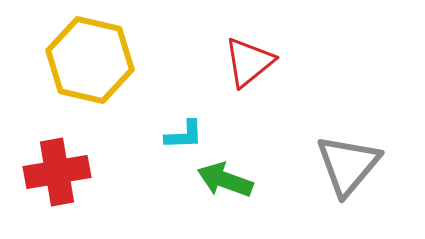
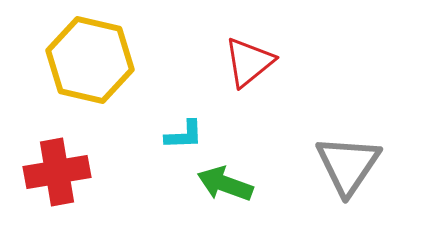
gray triangle: rotated 6 degrees counterclockwise
green arrow: moved 4 px down
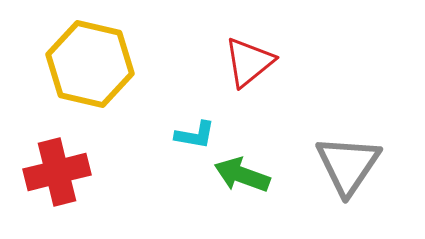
yellow hexagon: moved 4 px down
cyan L-shape: moved 11 px right; rotated 12 degrees clockwise
red cross: rotated 4 degrees counterclockwise
green arrow: moved 17 px right, 9 px up
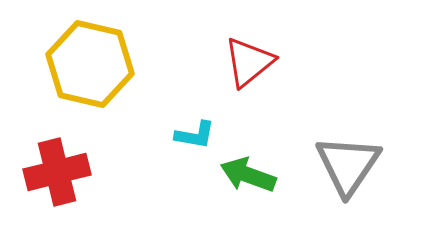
green arrow: moved 6 px right
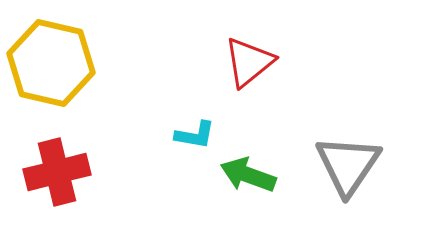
yellow hexagon: moved 39 px left, 1 px up
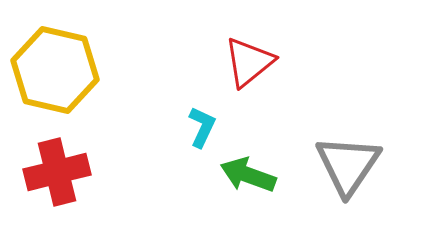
yellow hexagon: moved 4 px right, 7 px down
cyan L-shape: moved 7 px right, 8 px up; rotated 75 degrees counterclockwise
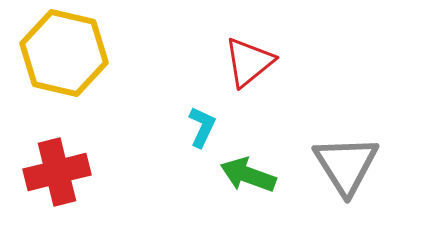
yellow hexagon: moved 9 px right, 17 px up
gray triangle: moved 2 px left; rotated 6 degrees counterclockwise
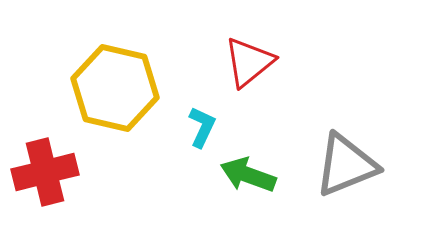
yellow hexagon: moved 51 px right, 35 px down
gray triangle: rotated 40 degrees clockwise
red cross: moved 12 px left
